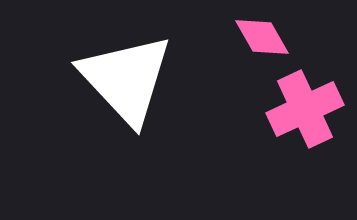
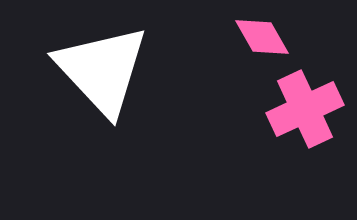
white triangle: moved 24 px left, 9 px up
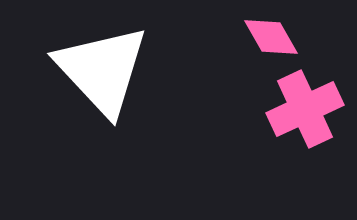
pink diamond: moved 9 px right
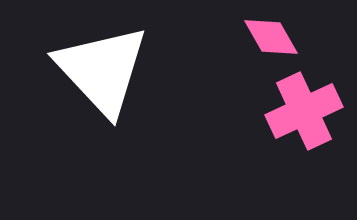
pink cross: moved 1 px left, 2 px down
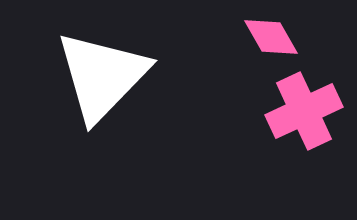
white triangle: moved 6 px down; rotated 27 degrees clockwise
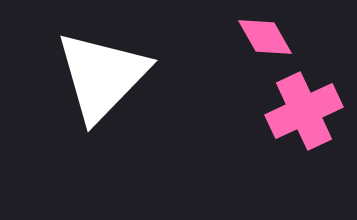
pink diamond: moved 6 px left
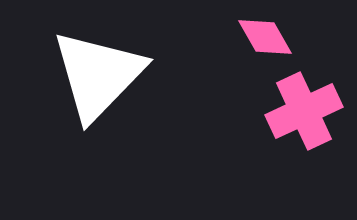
white triangle: moved 4 px left, 1 px up
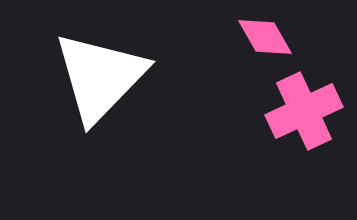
white triangle: moved 2 px right, 2 px down
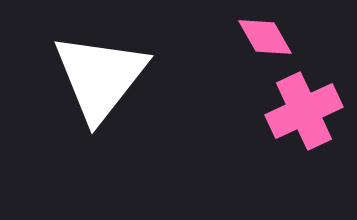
white triangle: rotated 6 degrees counterclockwise
